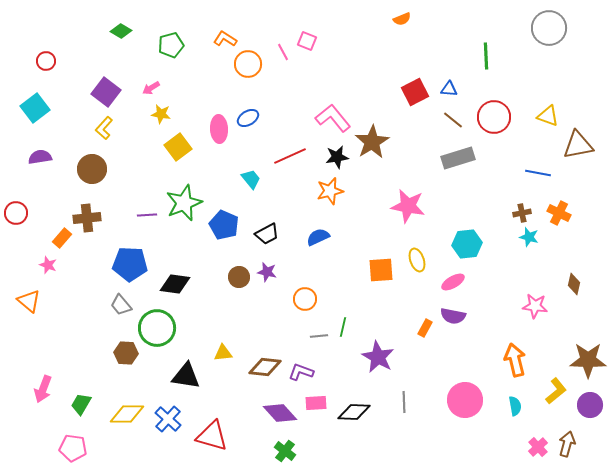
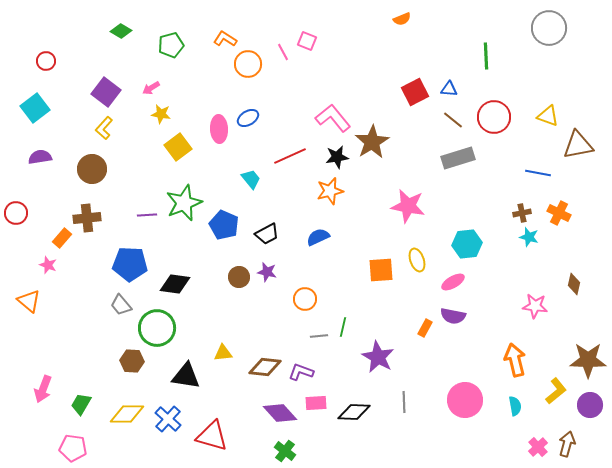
brown hexagon at (126, 353): moved 6 px right, 8 px down
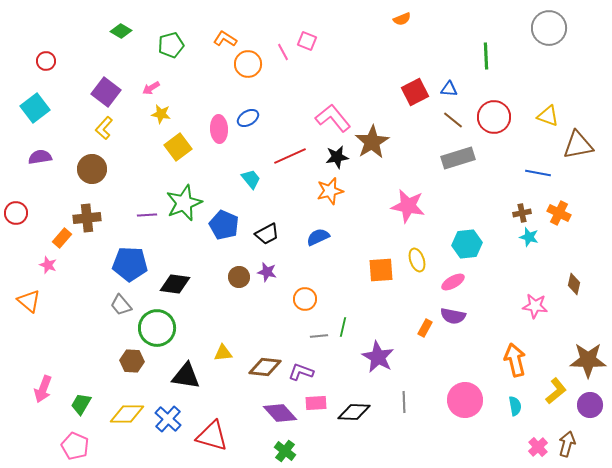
pink pentagon at (73, 448): moved 2 px right, 2 px up; rotated 16 degrees clockwise
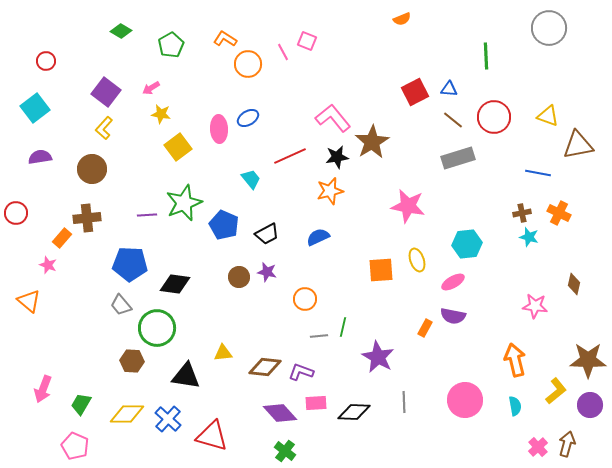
green pentagon at (171, 45): rotated 15 degrees counterclockwise
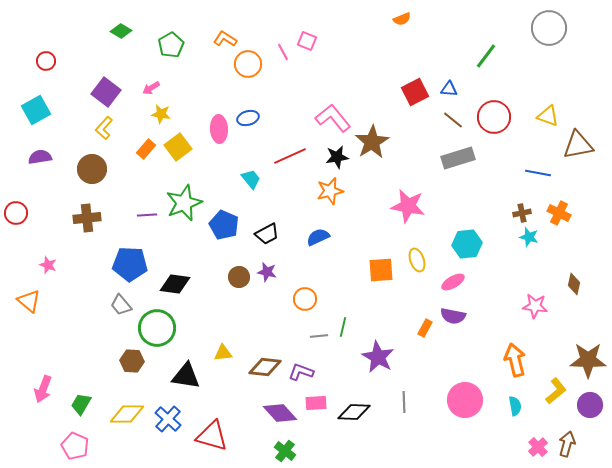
green line at (486, 56): rotated 40 degrees clockwise
cyan square at (35, 108): moved 1 px right, 2 px down; rotated 8 degrees clockwise
blue ellipse at (248, 118): rotated 15 degrees clockwise
orange rectangle at (62, 238): moved 84 px right, 89 px up
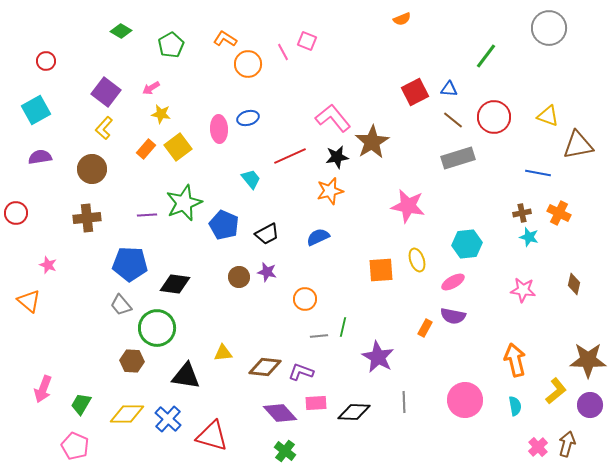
pink star at (535, 306): moved 12 px left, 16 px up
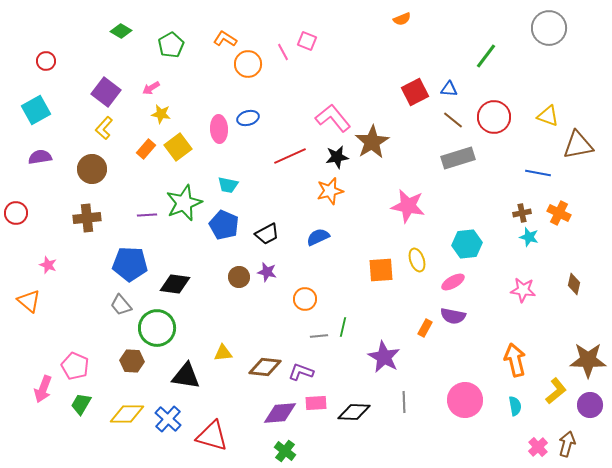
cyan trapezoid at (251, 179): moved 23 px left, 6 px down; rotated 140 degrees clockwise
purple star at (378, 357): moved 6 px right
purple diamond at (280, 413): rotated 52 degrees counterclockwise
pink pentagon at (75, 446): moved 80 px up
